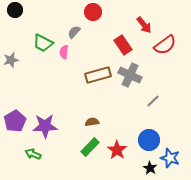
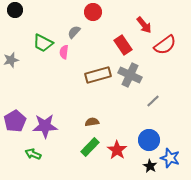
black star: moved 2 px up
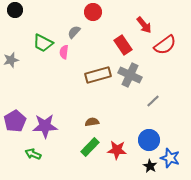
red star: rotated 30 degrees counterclockwise
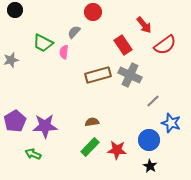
blue star: moved 1 px right, 35 px up
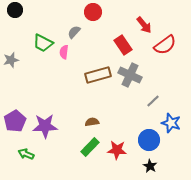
green arrow: moved 7 px left
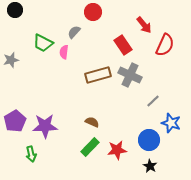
red semicircle: rotated 30 degrees counterclockwise
brown semicircle: rotated 32 degrees clockwise
red star: rotated 12 degrees counterclockwise
green arrow: moved 5 px right; rotated 126 degrees counterclockwise
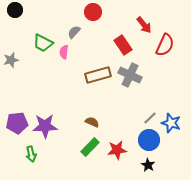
gray line: moved 3 px left, 17 px down
purple pentagon: moved 2 px right, 2 px down; rotated 25 degrees clockwise
black star: moved 2 px left, 1 px up
